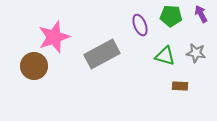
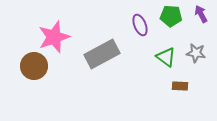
green triangle: moved 1 px right, 1 px down; rotated 20 degrees clockwise
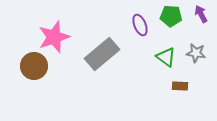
gray rectangle: rotated 12 degrees counterclockwise
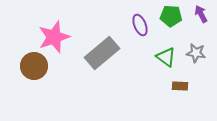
gray rectangle: moved 1 px up
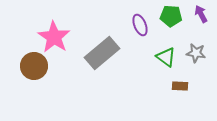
pink star: rotated 20 degrees counterclockwise
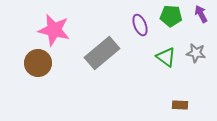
pink star: moved 7 px up; rotated 20 degrees counterclockwise
brown circle: moved 4 px right, 3 px up
brown rectangle: moved 19 px down
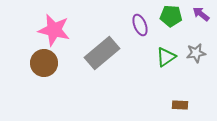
purple arrow: rotated 24 degrees counterclockwise
gray star: rotated 18 degrees counterclockwise
green triangle: rotated 50 degrees clockwise
brown circle: moved 6 px right
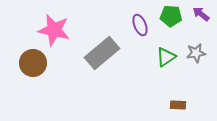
brown circle: moved 11 px left
brown rectangle: moved 2 px left
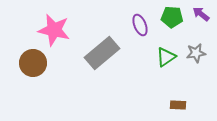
green pentagon: moved 1 px right, 1 px down
